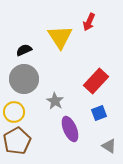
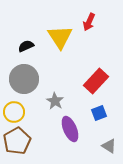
black semicircle: moved 2 px right, 4 px up
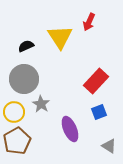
gray star: moved 14 px left, 3 px down
blue square: moved 1 px up
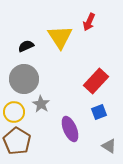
brown pentagon: rotated 12 degrees counterclockwise
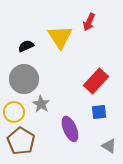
blue square: rotated 14 degrees clockwise
brown pentagon: moved 4 px right
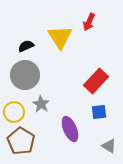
gray circle: moved 1 px right, 4 px up
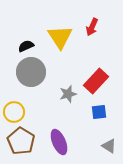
red arrow: moved 3 px right, 5 px down
gray circle: moved 6 px right, 3 px up
gray star: moved 27 px right, 10 px up; rotated 24 degrees clockwise
purple ellipse: moved 11 px left, 13 px down
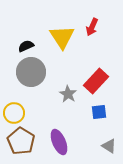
yellow triangle: moved 2 px right
gray star: rotated 24 degrees counterclockwise
yellow circle: moved 1 px down
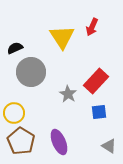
black semicircle: moved 11 px left, 2 px down
